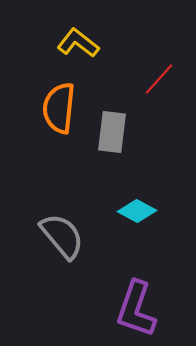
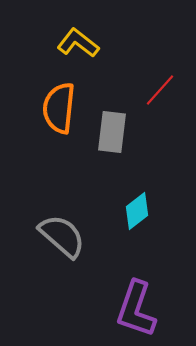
red line: moved 1 px right, 11 px down
cyan diamond: rotated 66 degrees counterclockwise
gray semicircle: rotated 9 degrees counterclockwise
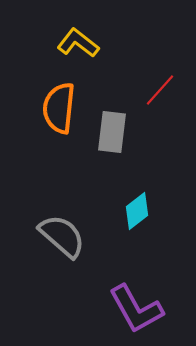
purple L-shape: rotated 48 degrees counterclockwise
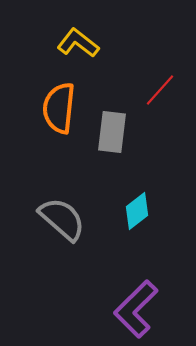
gray semicircle: moved 17 px up
purple L-shape: rotated 74 degrees clockwise
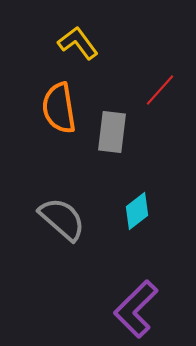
yellow L-shape: rotated 15 degrees clockwise
orange semicircle: rotated 15 degrees counterclockwise
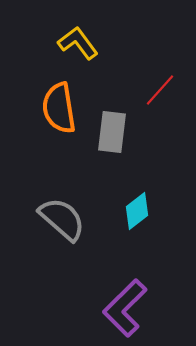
purple L-shape: moved 11 px left, 1 px up
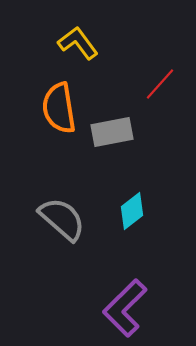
red line: moved 6 px up
gray rectangle: rotated 72 degrees clockwise
cyan diamond: moved 5 px left
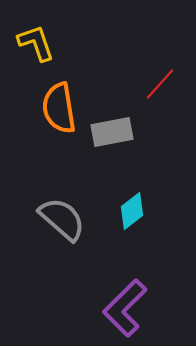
yellow L-shape: moved 42 px left; rotated 18 degrees clockwise
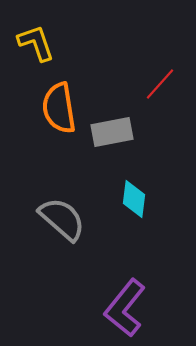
cyan diamond: moved 2 px right, 12 px up; rotated 45 degrees counterclockwise
purple L-shape: rotated 6 degrees counterclockwise
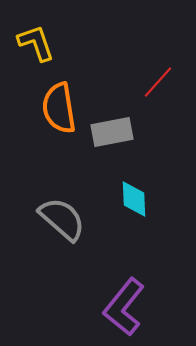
red line: moved 2 px left, 2 px up
cyan diamond: rotated 9 degrees counterclockwise
purple L-shape: moved 1 px left, 1 px up
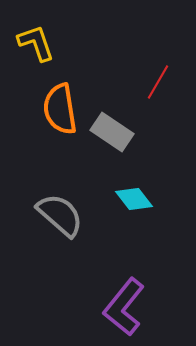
red line: rotated 12 degrees counterclockwise
orange semicircle: moved 1 px right, 1 px down
gray rectangle: rotated 45 degrees clockwise
cyan diamond: rotated 36 degrees counterclockwise
gray semicircle: moved 2 px left, 4 px up
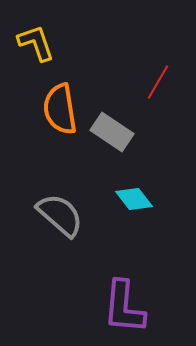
purple L-shape: rotated 34 degrees counterclockwise
